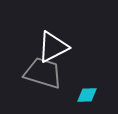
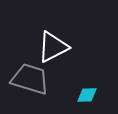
gray trapezoid: moved 13 px left, 6 px down
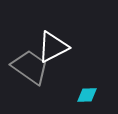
gray trapezoid: moved 12 px up; rotated 18 degrees clockwise
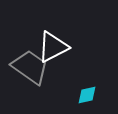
cyan diamond: rotated 10 degrees counterclockwise
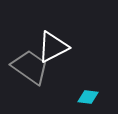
cyan diamond: moved 1 px right, 2 px down; rotated 20 degrees clockwise
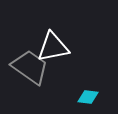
white triangle: rotated 16 degrees clockwise
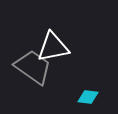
gray trapezoid: moved 3 px right
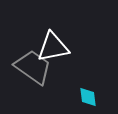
cyan diamond: rotated 75 degrees clockwise
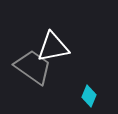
cyan diamond: moved 1 px right, 1 px up; rotated 30 degrees clockwise
